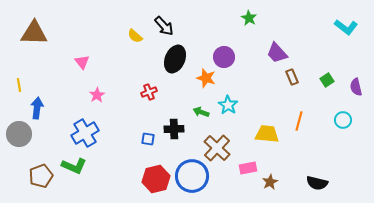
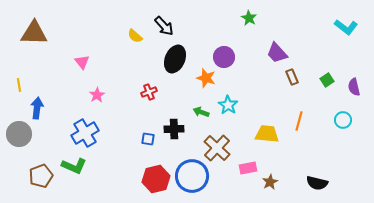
purple semicircle: moved 2 px left
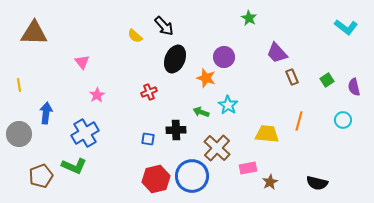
blue arrow: moved 9 px right, 5 px down
black cross: moved 2 px right, 1 px down
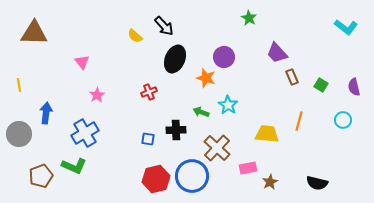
green square: moved 6 px left, 5 px down; rotated 24 degrees counterclockwise
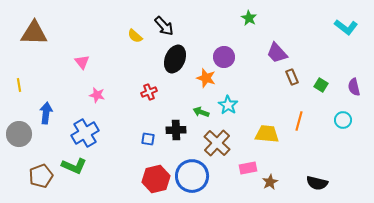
pink star: rotated 28 degrees counterclockwise
brown cross: moved 5 px up
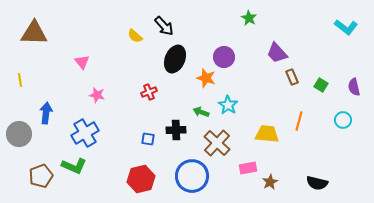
yellow line: moved 1 px right, 5 px up
red hexagon: moved 15 px left
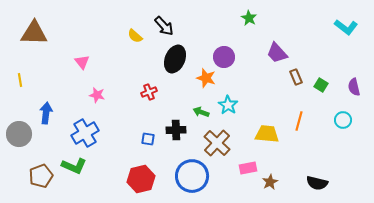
brown rectangle: moved 4 px right
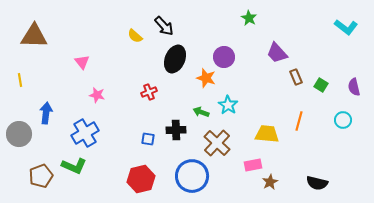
brown triangle: moved 3 px down
pink rectangle: moved 5 px right, 3 px up
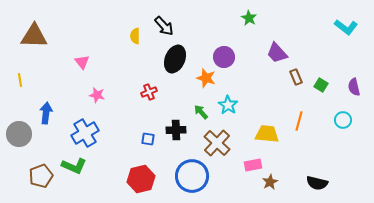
yellow semicircle: rotated 49 degrees clockwise
green arrow: rotated 28 degrees clockwise
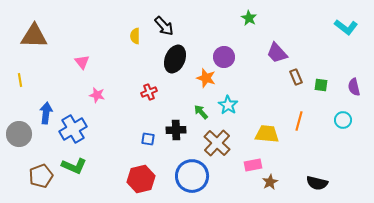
green square: rotated 24 degrees counterclockwise
blue cross: moved 12 px left, 4 px up
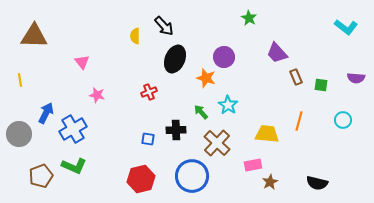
purple semicircle: moved 2 px right, 9 px up; rotated 72 degrees counterclockwise
blue arrow: rotated 20 degrees clockwise
